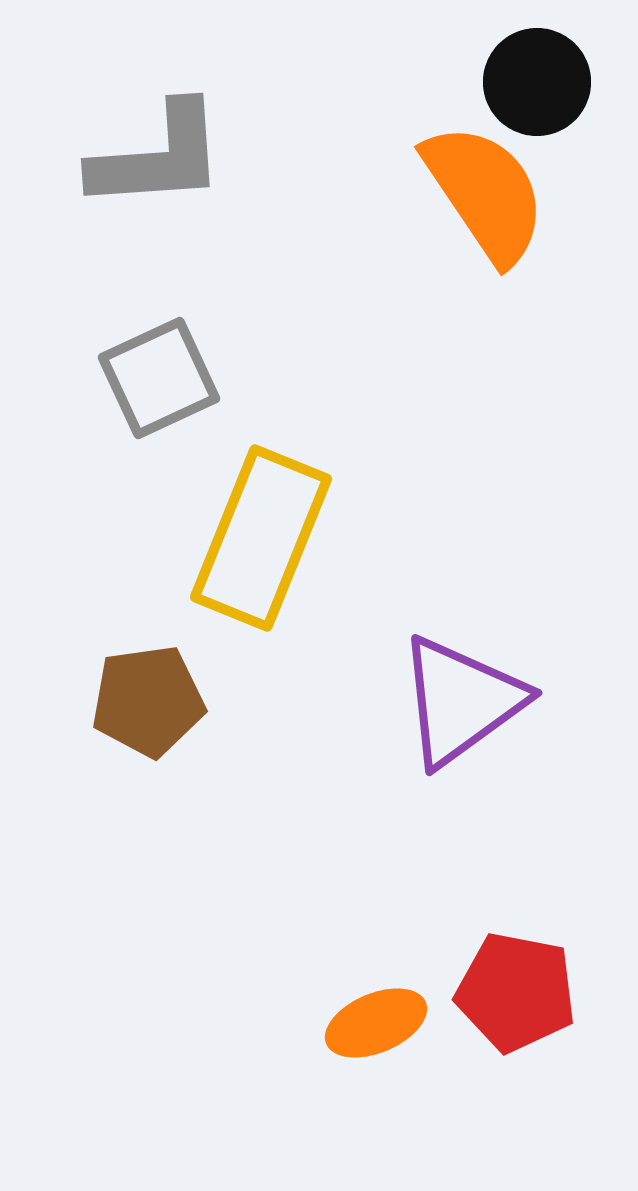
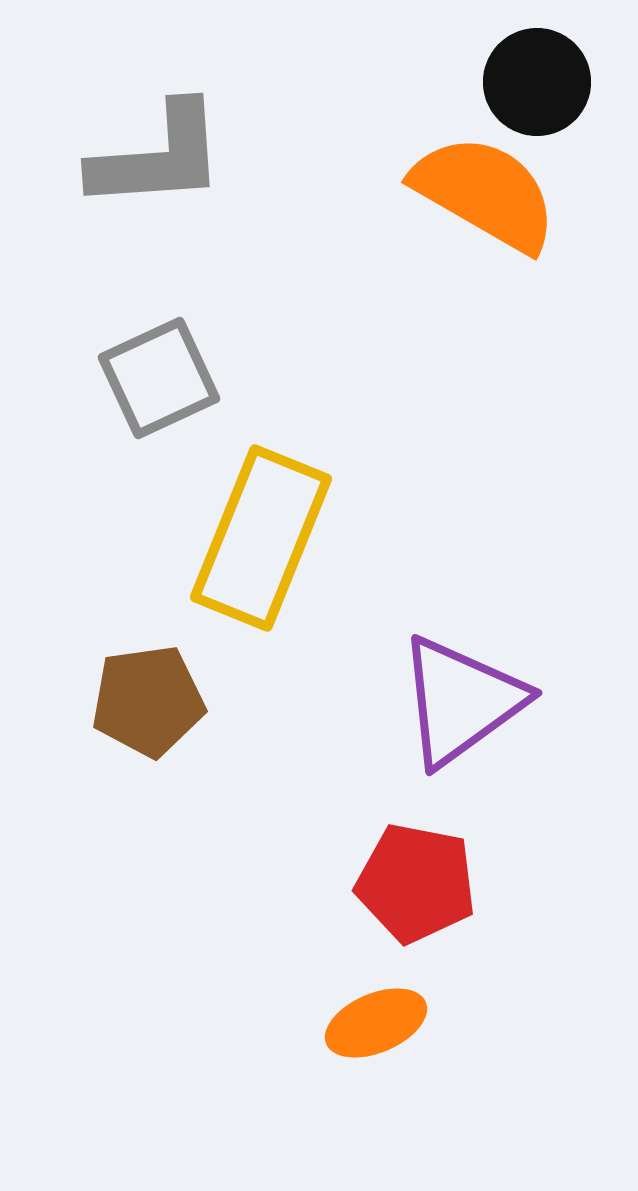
orange semicircle: rotated 26 degrees counterclockwise
red pentagon: moved 100 px left, 109 px up
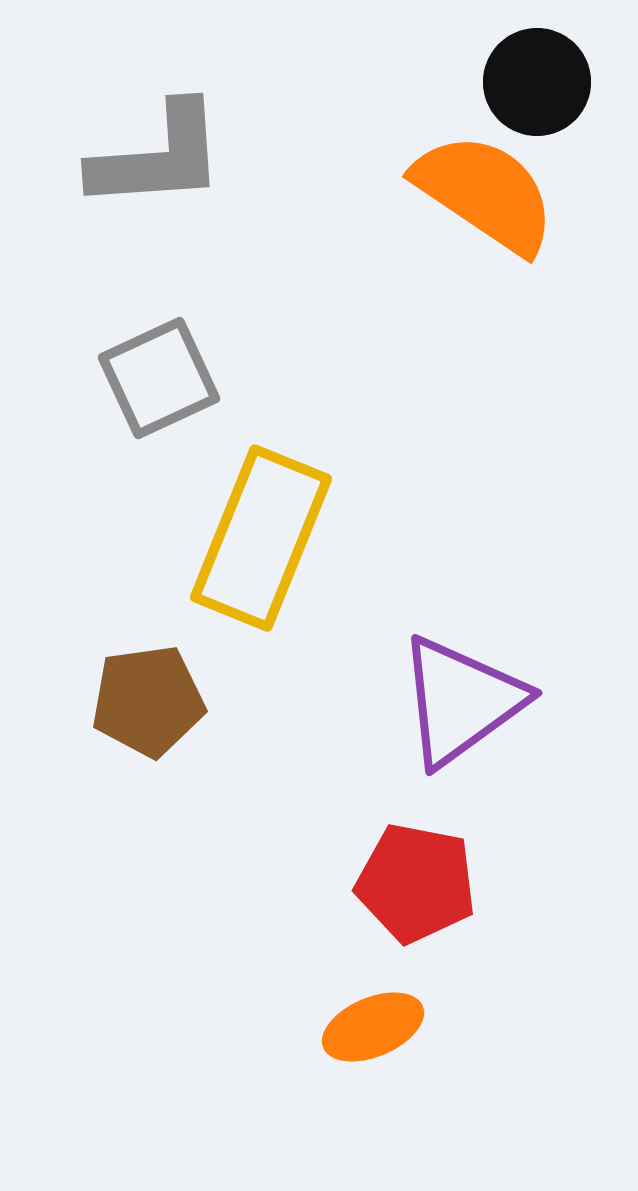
orange semicircle: rotated 4 degrees clockwise
orange ellipse: moved 3 px left, 4 px down
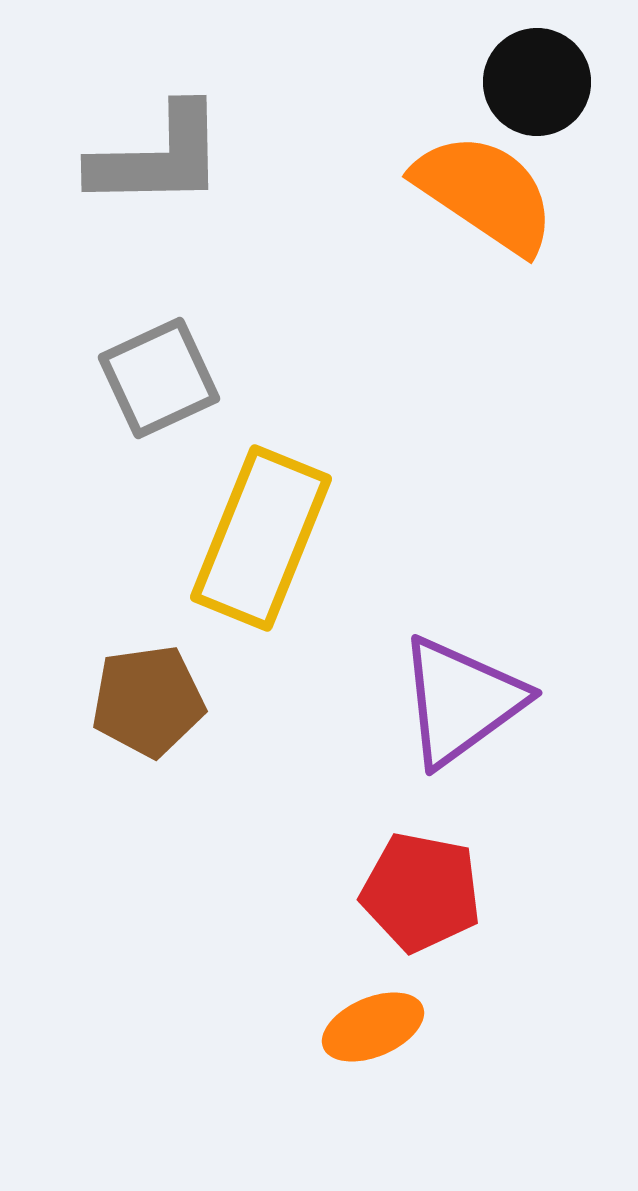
gray L-shape: rotated 3 degrees clockwise
red pentagon: moved 5 px right, 9 px down
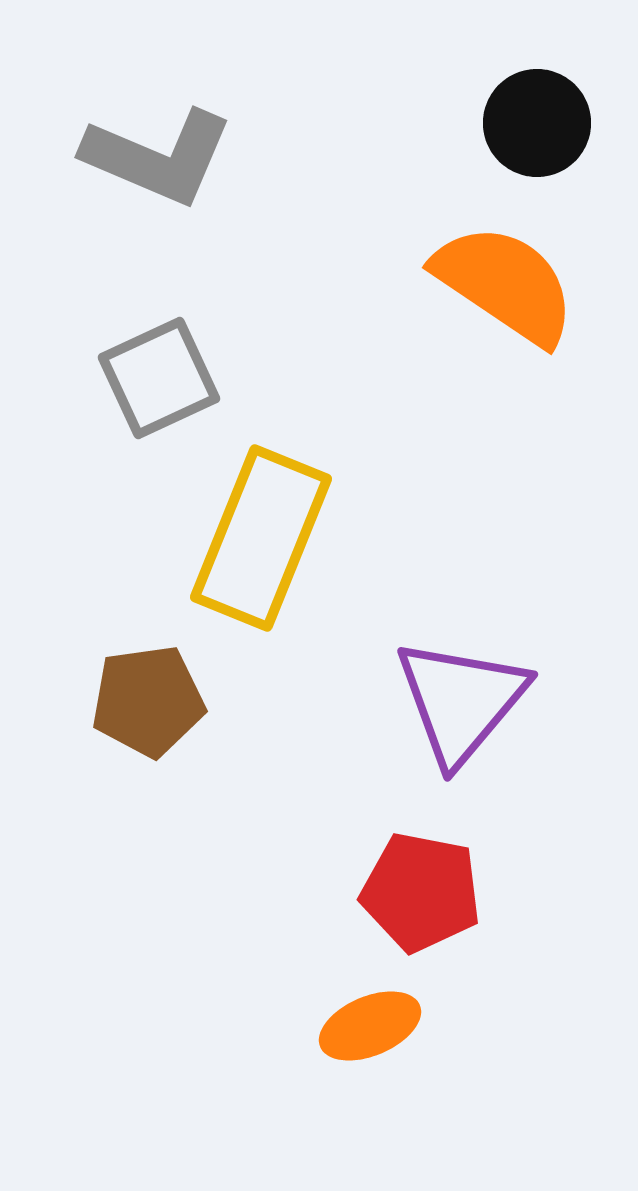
black circle: moved 41 px down
gray L-shape: rotated 24 degrees clockwise
orange semicircle: moved 20 px right, 91 px down
purple triangle: rotated 14 degrees counterclockwise
orange ellipse: moved 3 px left, 1 px up
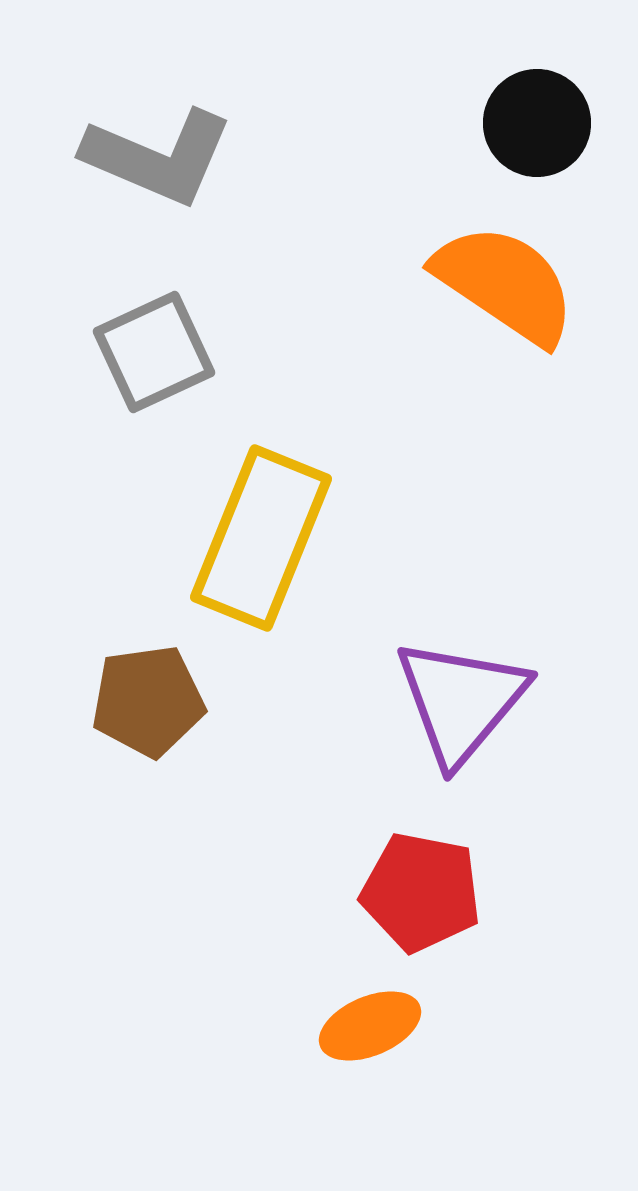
gray square: moved 5 px left, 26 px up
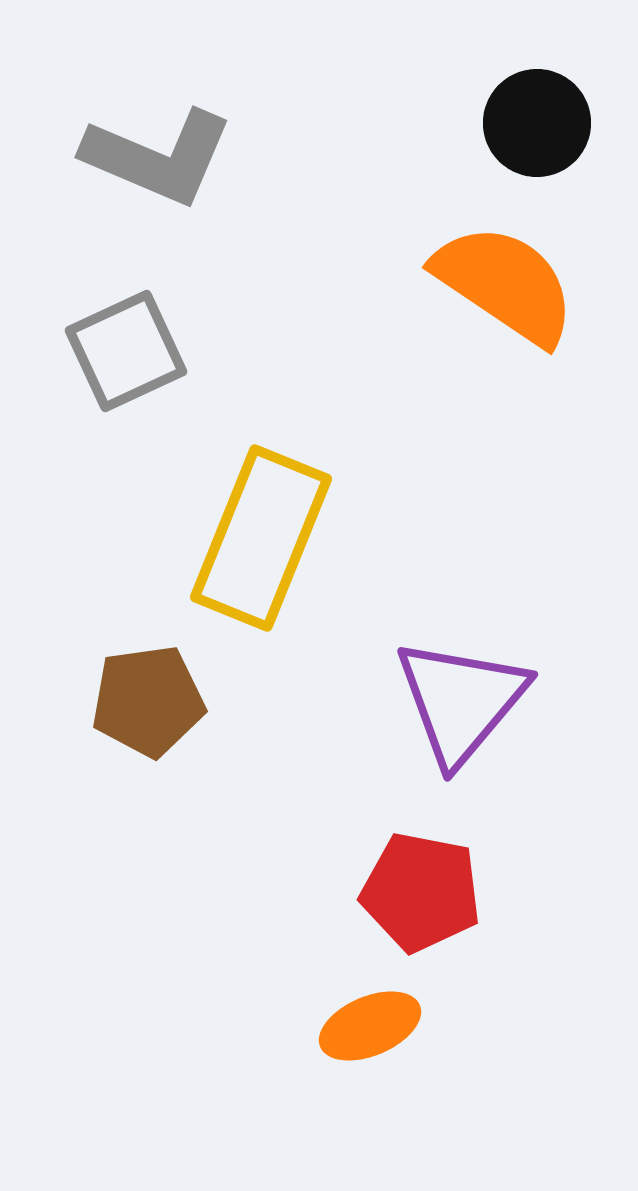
gray square: moved 28 px left, 1 px up
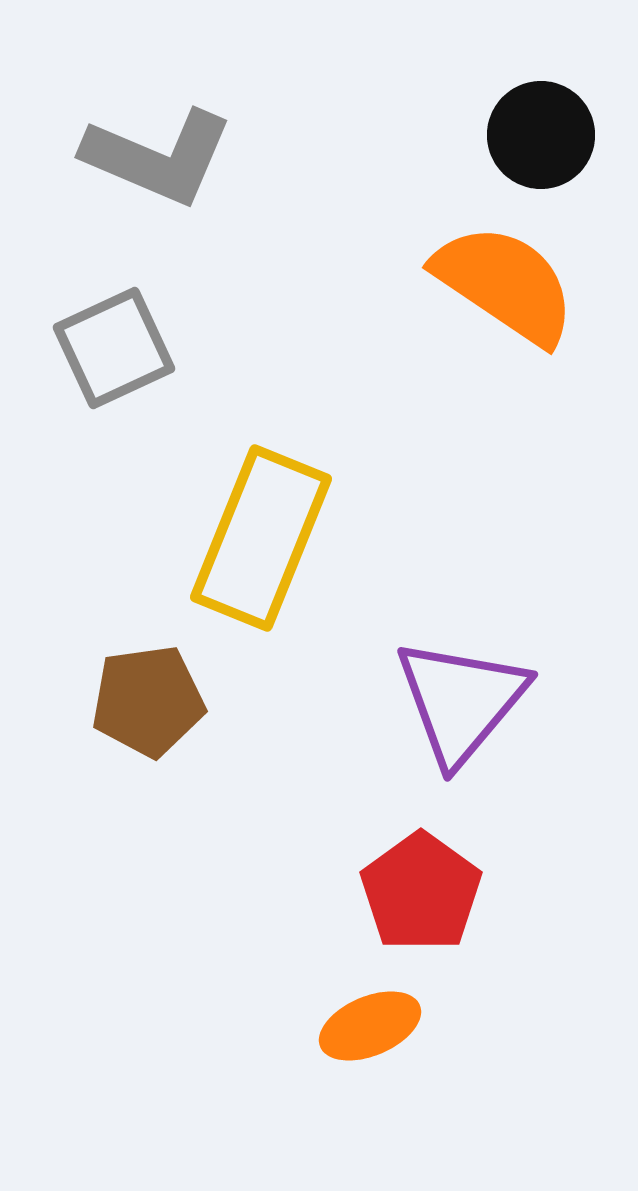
black circle: moved 4 px right, 12 px down
gray square: moved 12 px left, 3 px up
red pentagon: rotated 25 degrees clockwise
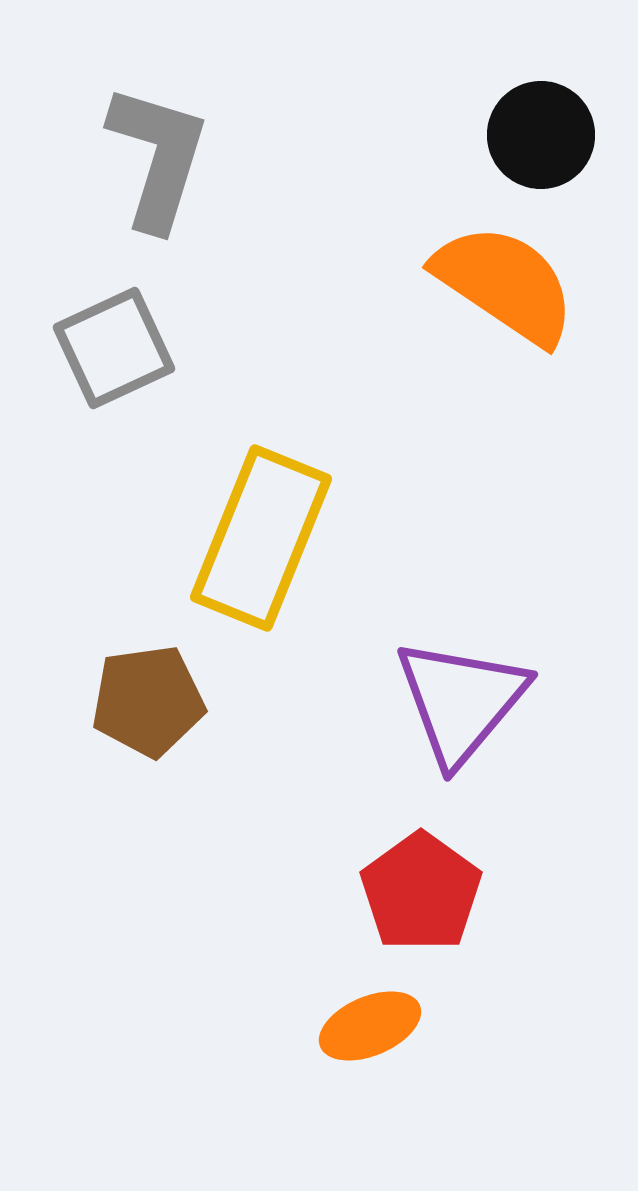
gray L-shape: rotated 96 degrees counterclockwise
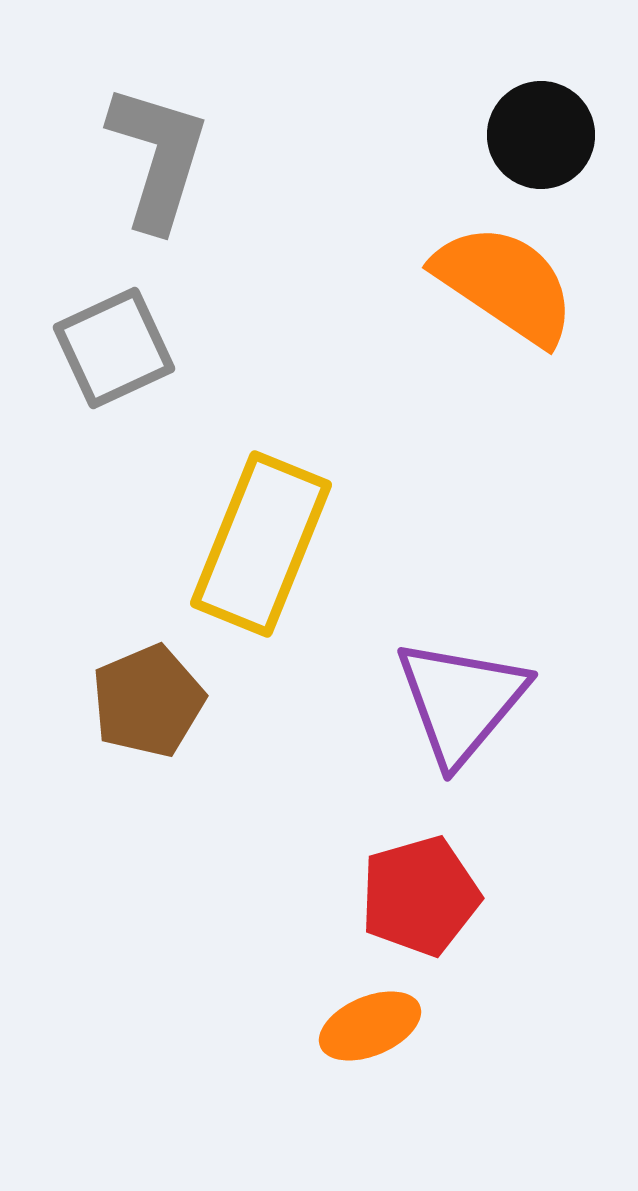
yellow rectangle: moved 6 px down
brown pentagon: rotated 15 degrees counterclockwise
red pentagon: moved 1 px left, 4 px down; rotated 20 degrees clockwise
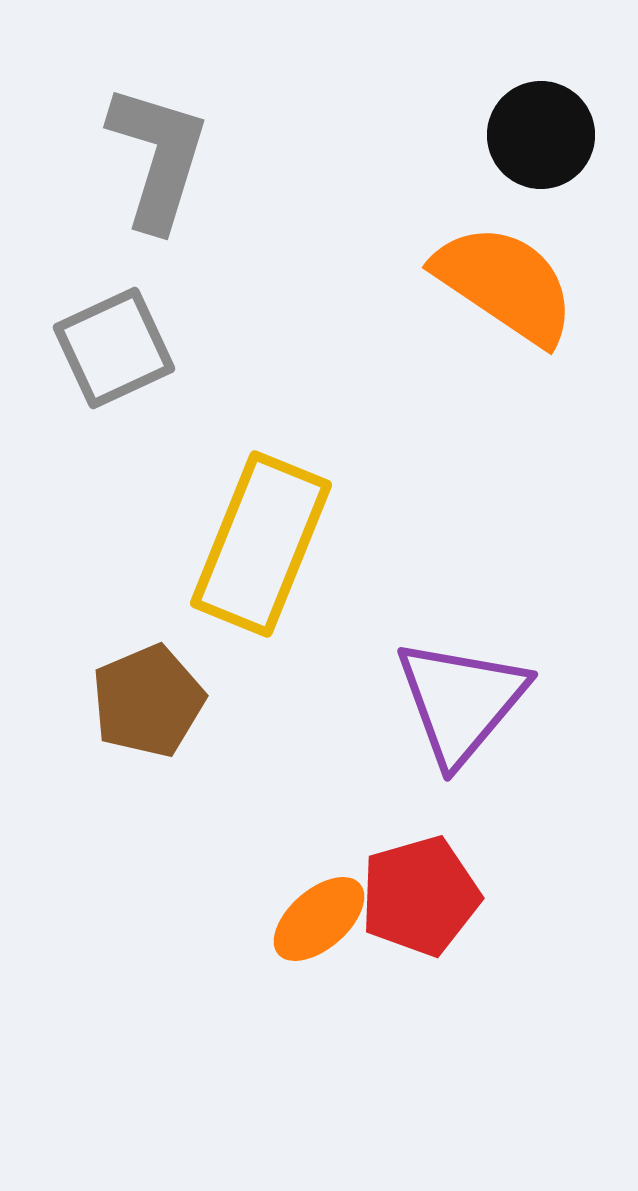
orange ellipse: moved 51 px left, 107 px up; rotated 18 degrees counterclockwise
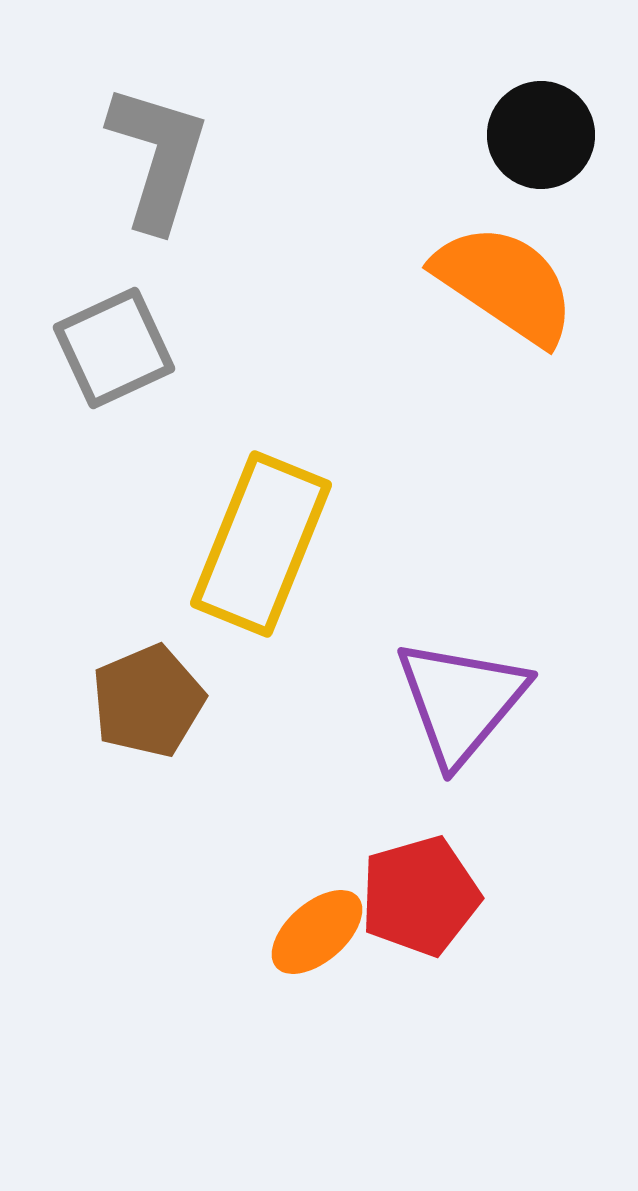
orange ellipse: moved 2 px left, 13 px down
